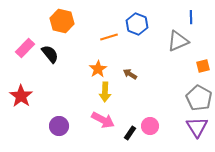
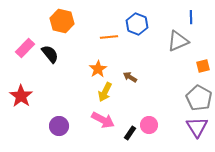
orange line: rotated 12 degrees clockwise
brown arrow: moved 3 px down
yellow arrow: rotated 24 degrees clockwise
pink circle: moved 1 px left, 1 px up
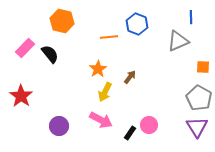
orange square: moved 1 px down; rotated 16 degrees clockwise
brown arrow: rotated 96 degrees clockwise
pink arrow: moved 2 px left
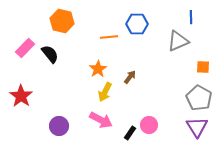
blue hexagon: rotated 20 degrees counterclockwise
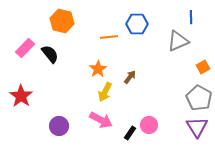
orange square: rotated 32 degrees counterclockwise
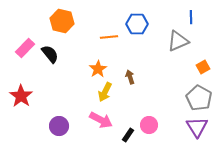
brown arrow: rotated 56 degrees counterclockwise
black rectangle: moved 2 px left, 2 px down
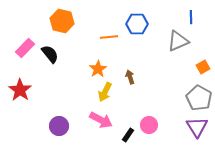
red star: moved 1 px left, 6 px up
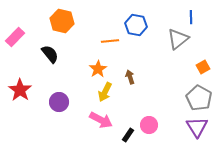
blue hexagon: moved 1 px left, 1 px down; rotated 10 degrees clockwise
orange line: moved 1 px right, 4 px down
gray triangle: moved 2 px up; rotated 15 degrees counterclockwise
pink rectangle: moved 10 px left, 11 px up
purple circle: moved 24 px up
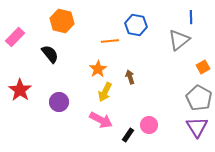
gray triangle: moved 1 px right, 1 px down
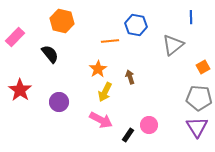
gray triangle: moved 6 px left, 5 px down
gray pentagon: rotated 25 degrees counterclockwise
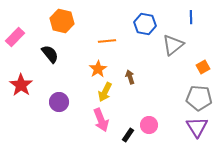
blue hexagon: moved 9 px right, 1 px up
orange line: moved 3 px left
red star: moved 1 px right, 5 px up
pink arrow: rotated 40 degrees clockwise
